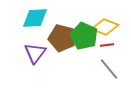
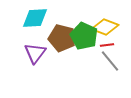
gray line: moved 1 px right, 8 px up
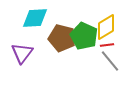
yellow diamond: moved 1 px right; rotated 52 degrees counterclockwise
purple triangle: moved 13 px left
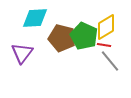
red line: moved 3 px left; rotated 16 degrees clockwise
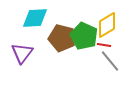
yellow diamond: moved 1 px right, 2 px up
